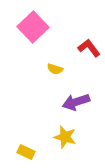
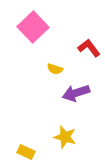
purple arrow: moved 9 px up
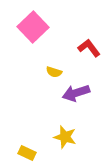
yellow semicircle: moved 1 px left, 3 px down
yellow rectangle: moved 1 px right, 1 px down
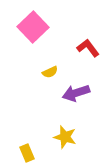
red L-shape: moved 1 px left
yellow semicircle: moved 4 px left; rotated 42 degrees counterclockwise
yellow rectangle: rotated 42 degrees clockwise
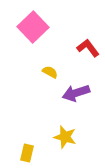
yellow semicircle: rotated 126 degrees counterclockwise
yellow rectangle: rotated 36 degrees clockwise
